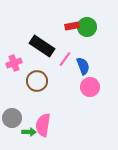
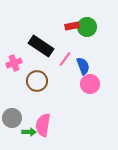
black rectangle: moved 1 px left
pink circle: moved 3 px up
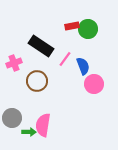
green circle: moved 1 px right, 2 px down
pink circle: moved 4 px right
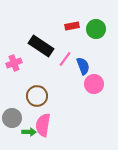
green circle: moved 8 px right
brown circle: moved 15 px down
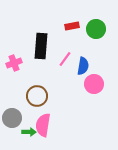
black rectangle: rotated 60 degrees clockwise
blue semicircle: rotated 30 degrees clockwise
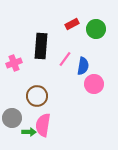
red rectangle: moved 2 px up; rotated 16 degrees counterclockwise
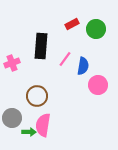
pink cross: moved 2 px left
pink circle: moved 4 px right, 1 px down
